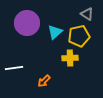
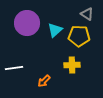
cyan triangle: moved 2 px up
yellow pentagon: rotated 15 degrees clockwise
yellow cross: moved 2 px right, 7 px down
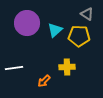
yellow cross: moved 5 px left, 2 px down
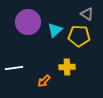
purple circle: moved 1 px right, 1 px up
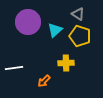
gray triangle: moved 9 px left
yellow pentagon: moved 1 px right; rotated 15 degrees clockwise
yellow cross: moved 1 px left, 4 px up
